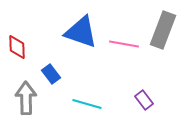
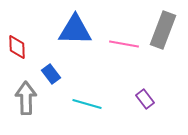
blue triangle: moved 6 px left, 2 px up; rotated 18 degrees counterclockwise
purple rectangle: moved 1 px right, 1 px up
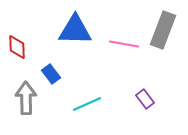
cyan line: rotated 40 degrees counterclockwise
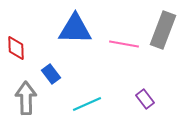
blue triangle: moved 1 px up
red diamond: moved 1 px left, 1 px down
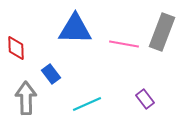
gray rectangle: moved 1 px left, 2 px down
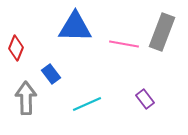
blue triangle: moved 2 px up
red diamond: rotated 25 degrees clockwise
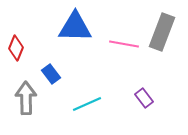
purple rectangle: moved 1 px left, 1 px up
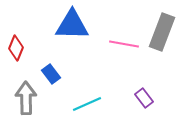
blue triangle: moved 3 px left, 2 px up
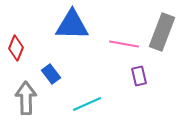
purple rectangle: moved 5 px left, 22 px up; rotated 24 degrees clockwise
